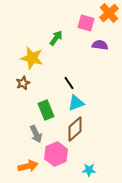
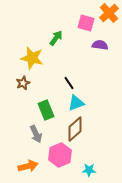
pink hexagon: moved 4 px right, 1 px down
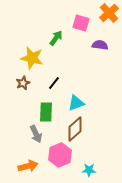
pink square: moved 5 px left
black line: moved 15 px left; rotated 72 degrees clockwise
green rectangle: moved 2 px down; rotated 24 degrees clockwise
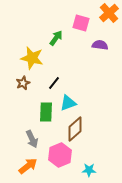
cyan triangle: moved 8 px left
gray arrow: moved 4 px left, 5 px down
orange arrow: rotated 24 degrees counterclockwise
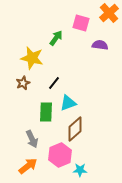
cyan star: moved 9 px left
